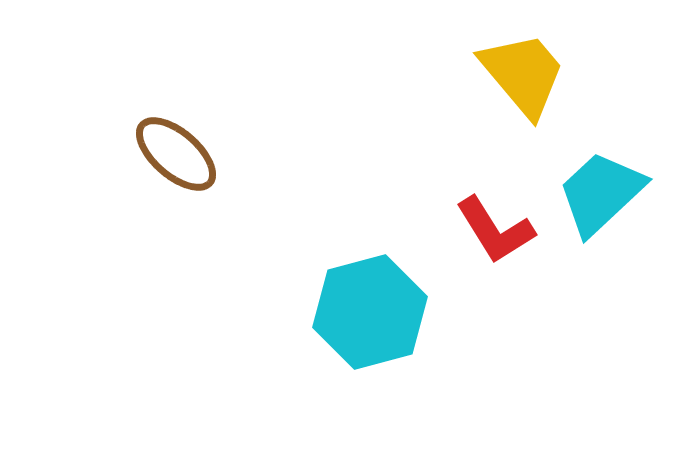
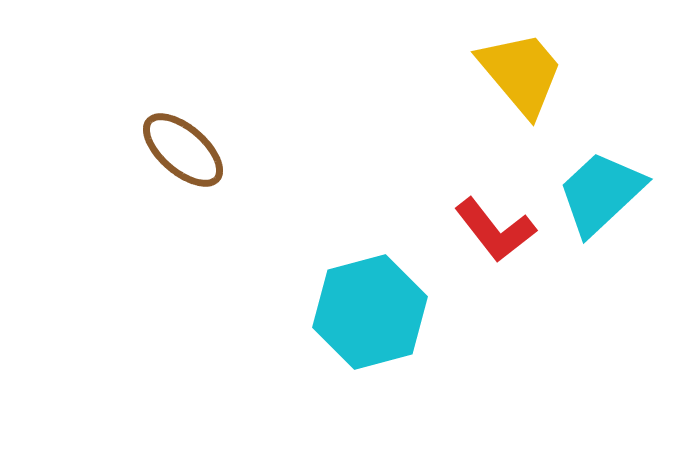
yellow trapezoid: moved 2 px left, 1 px up
brown ellipse: moved 7 px right, 4 px up
red L-shape: rotated 6 degrees counterclockwise
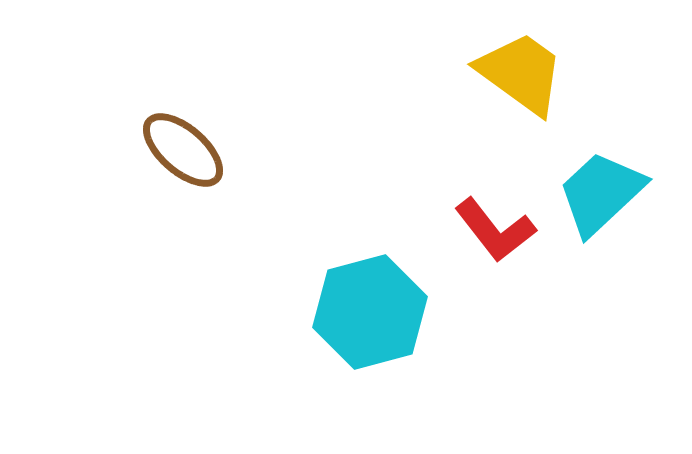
yellow trapezoid: rotated 14 degrees counterclockwise
